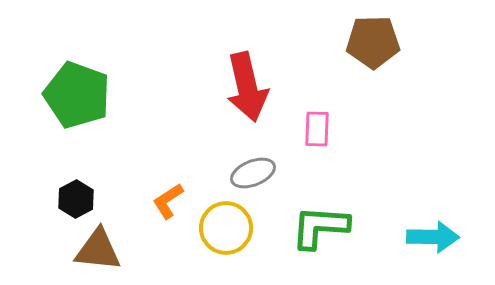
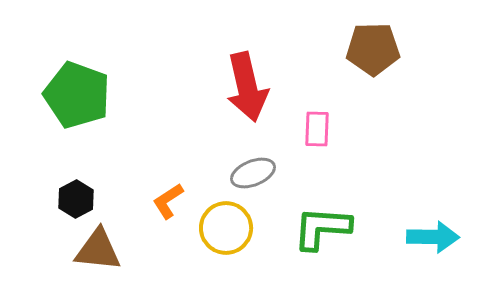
brown pentagon: moved 7 px down
green L-shape: moved 2 px right, 1 px down
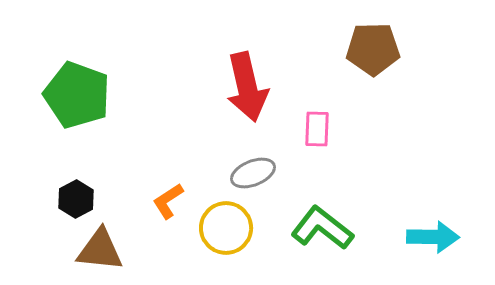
green L-shape: rotated 34 degrees clockwise
brown triangle: moved 2 px right
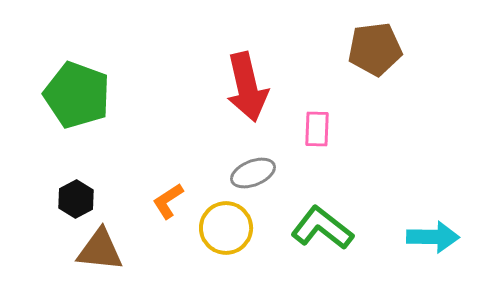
brown pentagon: moved 2 px right; rotated 6 degrees counterclockwise
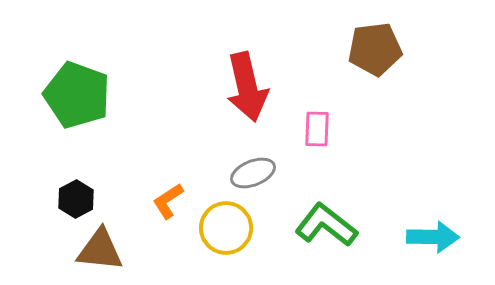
green L-shape: moved 4 px right, 3 px up
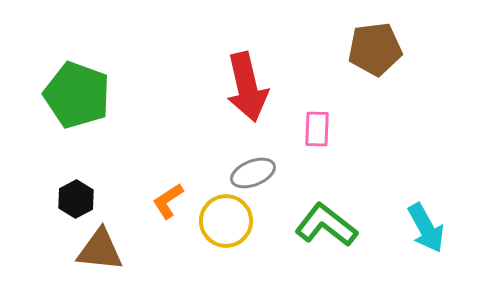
yellow circle: moved 7 px up
cyan arrow: moved 7 px left, 9 px up; rotated 60 degrees clockwise
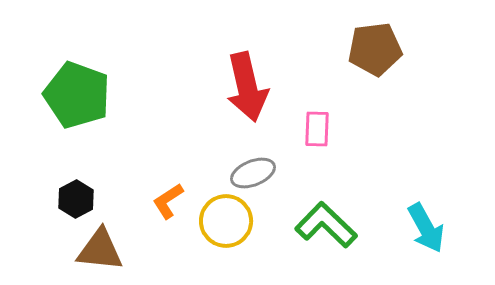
green L-shape: rotated 6 degrees clockwise
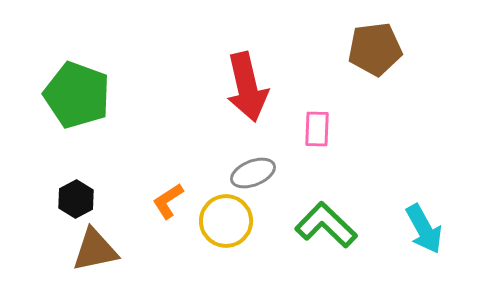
cyan arrow: moved 2 px left, 1 px down
brown triangle: moved 5 px left; rotated 18 degrees counterclockwise
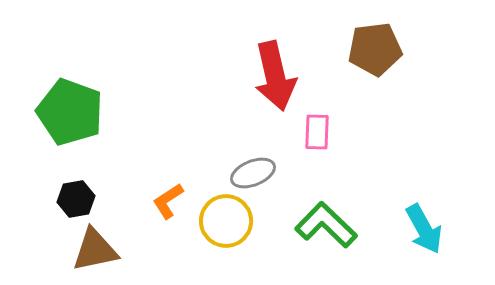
red arrow: moved 28 px right, 11 px up
green pentagon: moved 7 px left, 17 px down
pink rectangle: moved 3 px down
black hexagon: rotated 18 degrees clockwise
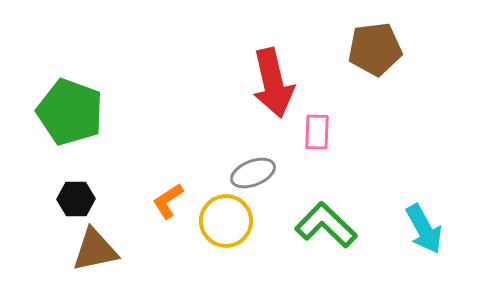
red arrow: moved 2 px left, 7 px down
black hexagon: rotated 9 degrees clockwise
